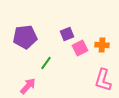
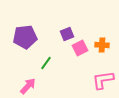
pink L-shape: rotated 65 degrees clockwise
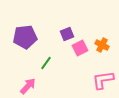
orange cross: rotated 24 degrees clockwise
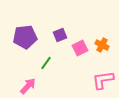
purple square: moved 7 px left, 1 px down
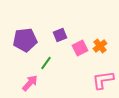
purple pentagon: moved 3 px down
orange cross: moved 2 px left, 1 px down; rotated 24 degrees clockwise
pink arrow: moved 2 px right, 3 px up
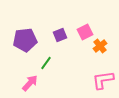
pink square: moved 5 px right, 16 px up
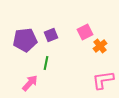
purple square: moved 9 px left
green line: rotated 24 degrees counterclockwise
